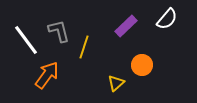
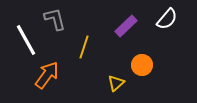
gray L-shape: moved 4 px left, 12 px up
white line: rotated 8 degrees clockwise
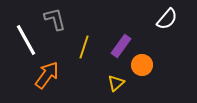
purple rectangle: moved 5 px left, 20 px down; rotated 10 degrees counterclockwise
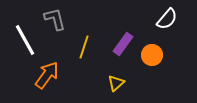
white line: moved 1 px left
purple rectangle: moved 2 px right, 2 px up
orange circle: moved 10 px right, 10 px up
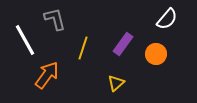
yellow line: moved 1 px left, 1 px down
orange circle: moved 4 px right, 1 px up
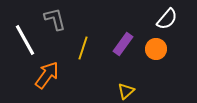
orange circle: moved 5 px up
yellow triangle: moved 10 px right, 8 px down
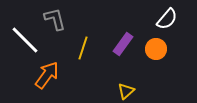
white line: rotated 16 degrees counterclockwise
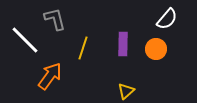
purple rectangle: rotated 35 degrees counterclockwise
orange arrow: moved 3 px right, 1 px down
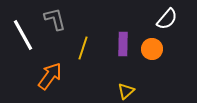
white line: moved 2 px left, 5 px up; rotated 16 degrees clockwise
orange circle: moved 4 px left
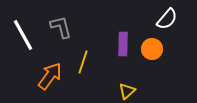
gray L-shape: moved 6 px right, 8 px down
yellow line: moved 14 px down
yellow triangle: moved 1 px right
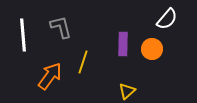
white line: rotated 24 degrees clockwise
